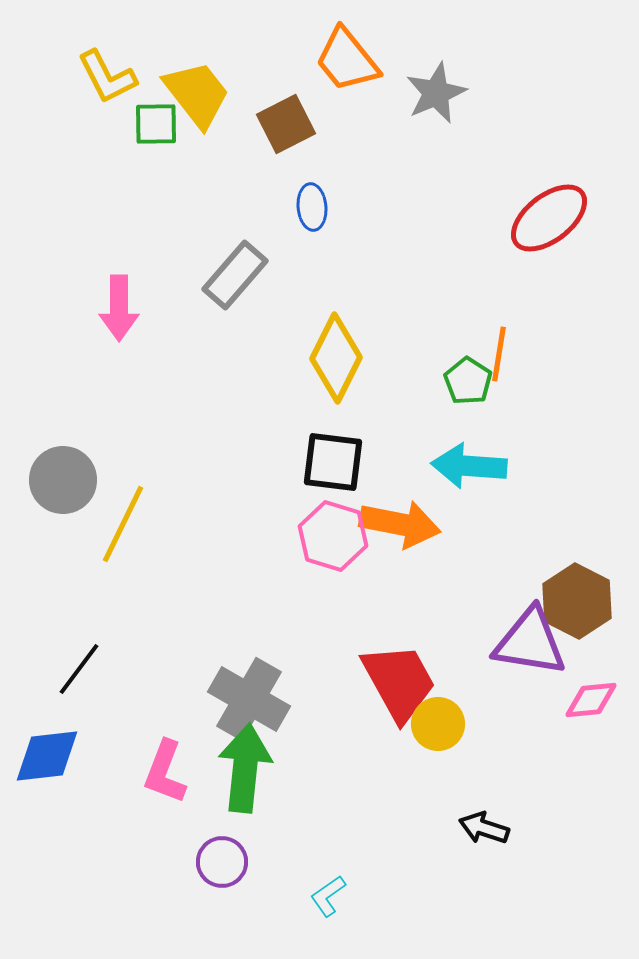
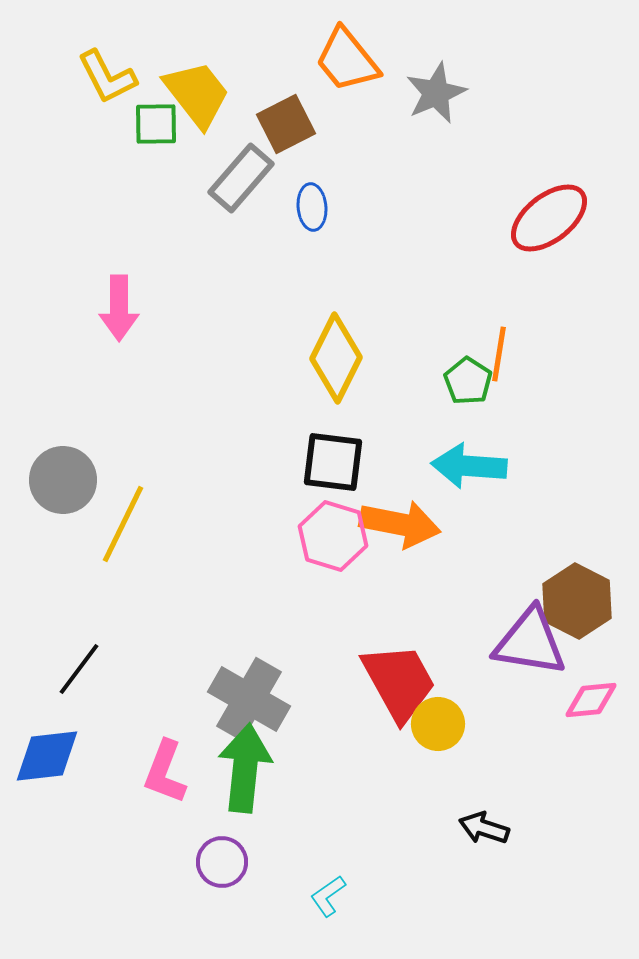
gray rectangle: moved 6 px right, 97 px up
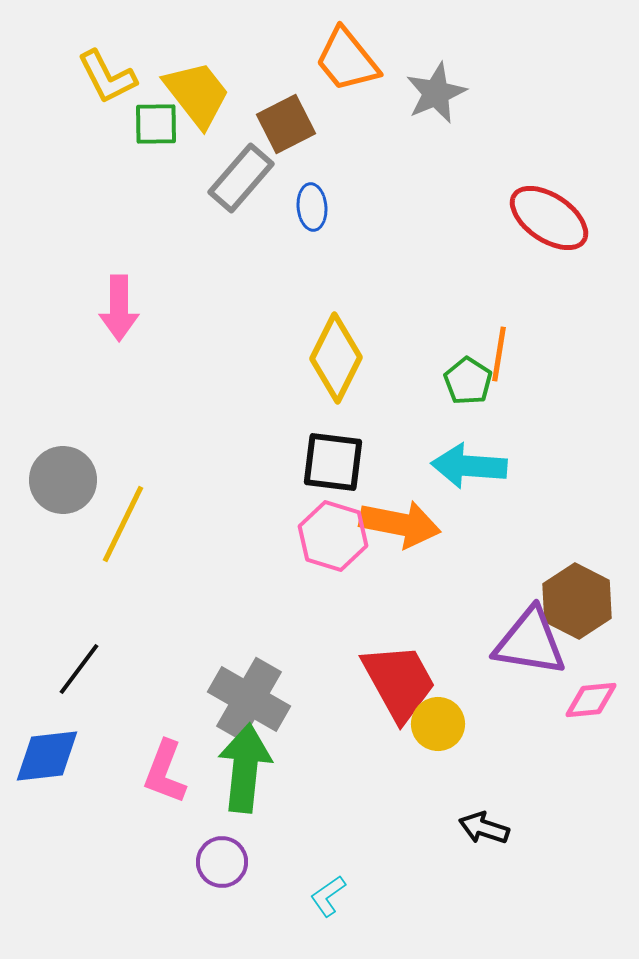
red ellipse: rotated 72 degrees clockwise
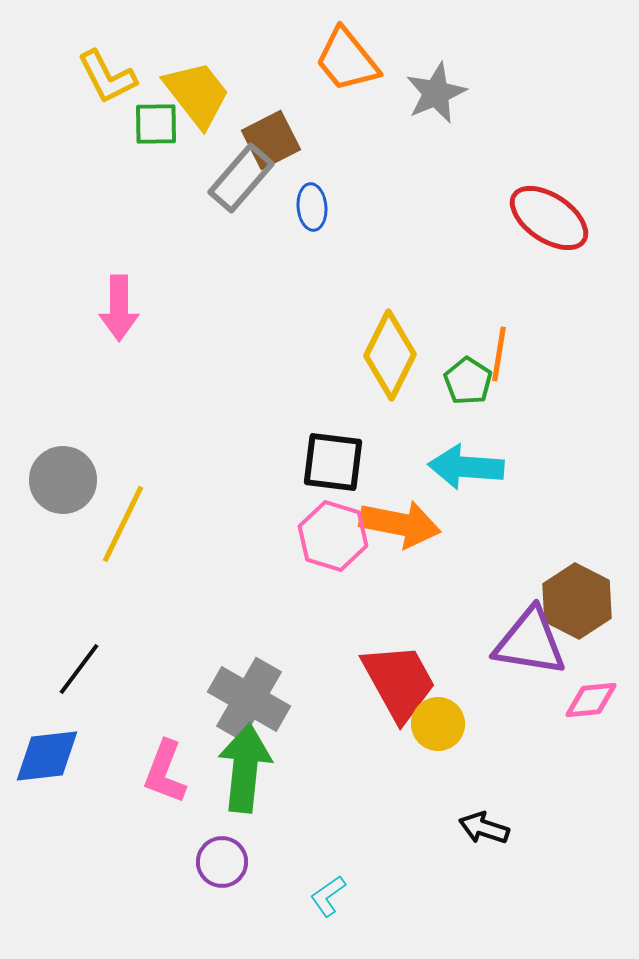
brown square: moved 15 px left, 16 px down
yellow diamond: moved 54 px right, 3 px up
cyan arrow: moved 3 px left, 1 px down
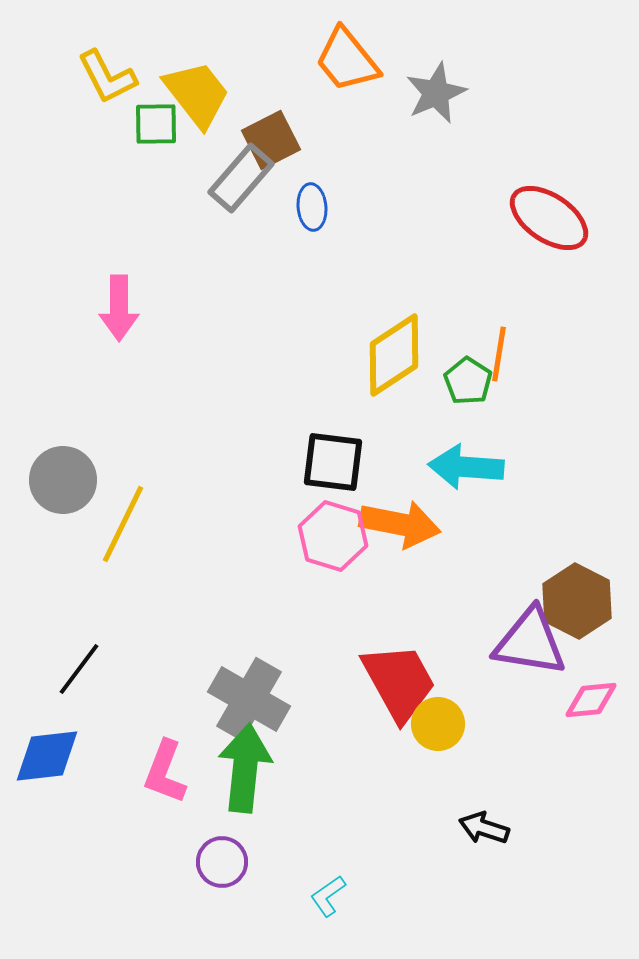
yellow diamond: moved 4 px right; rotated 30 degrees clockwise
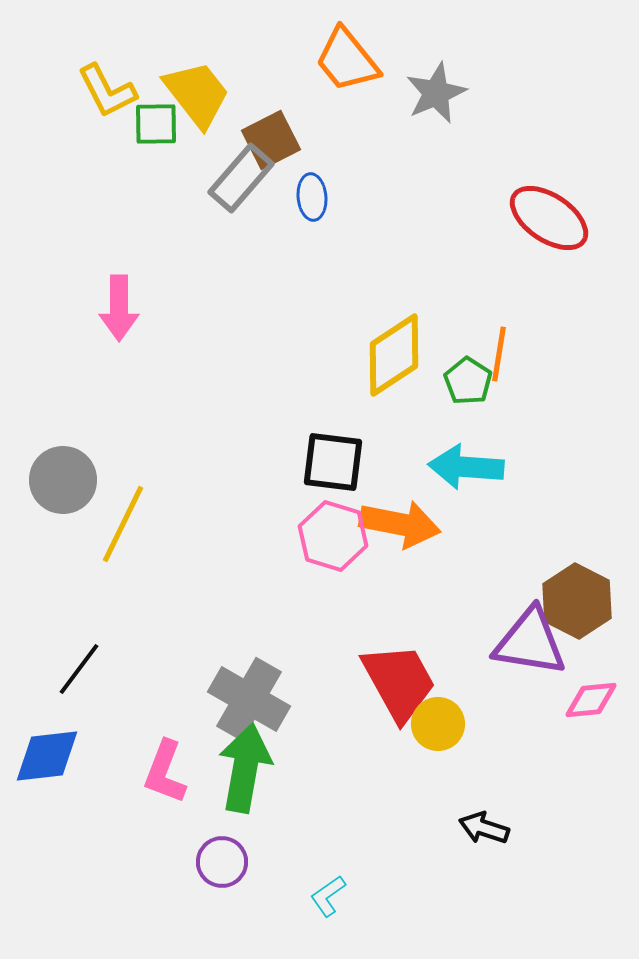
yellow L-shape: moved 14 px down
blue ellipse: moved 10 px up
green arrow: rotated 4 degrees clockwise
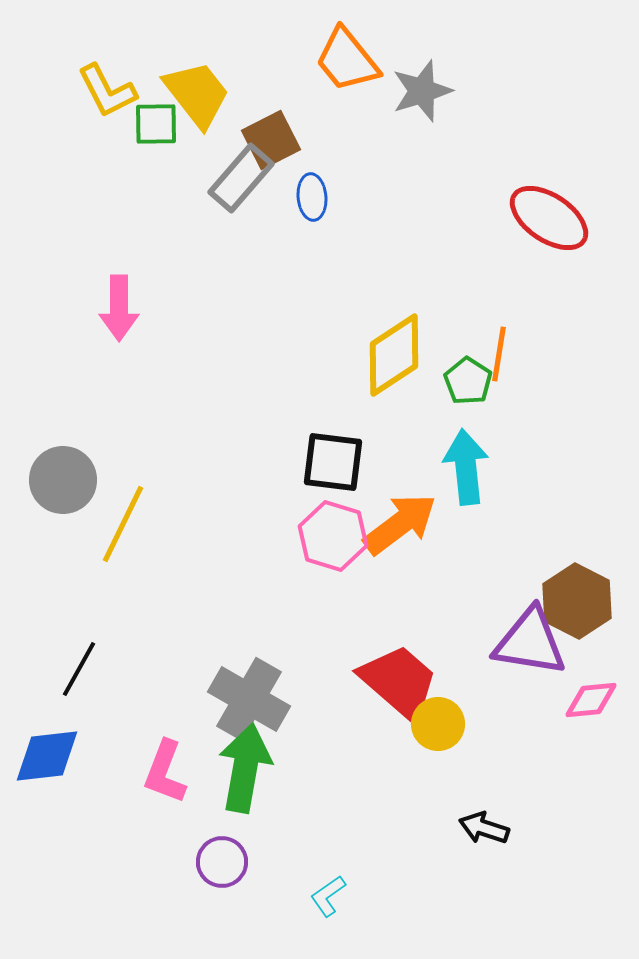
gray star: moved 14 px left, 2 px up; rotated 6 degrees clockwise
cyan arrow: rotated 80 degrees clockwise
orange arrow: rotated 48 degrees counterclockwise
black line: rotated 8 degrees counterclockwise
red trapezoid: rotated 20 degrees counterclockwise
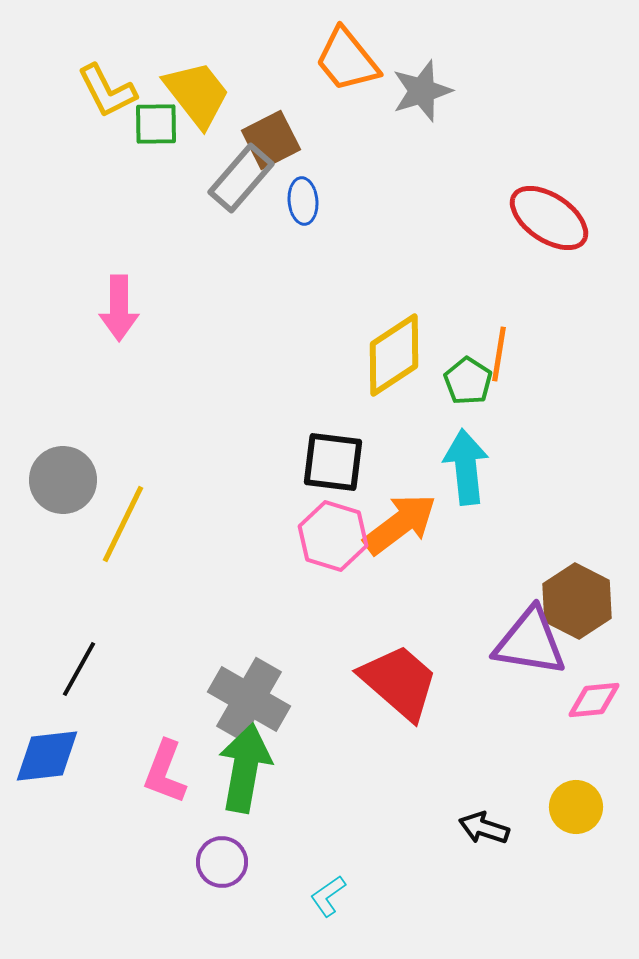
blue ellipse: moved 9 px left, 4 px down
pink diamond: moved 3 px right
yellow circle: moved 138 px right, 83 px down
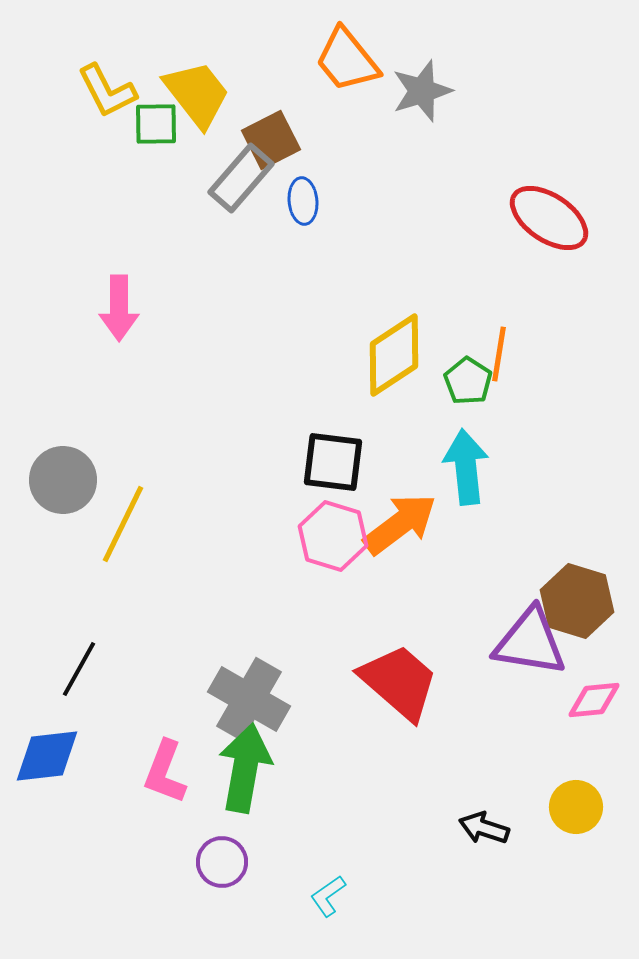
brown hexagon: rotated 10 degrees counterclockwise
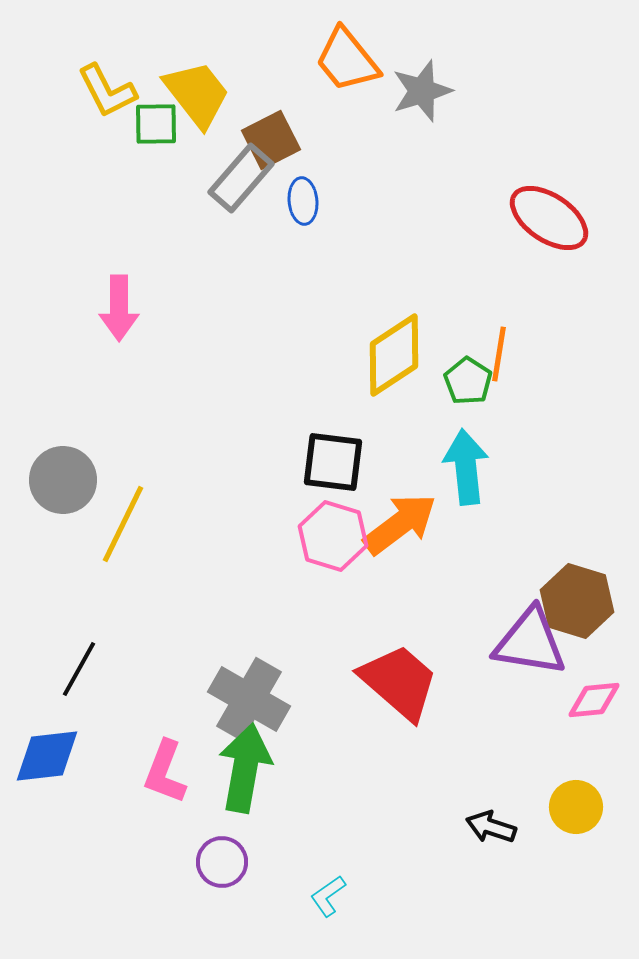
black arrow: moved 7 px right, 1 px up
